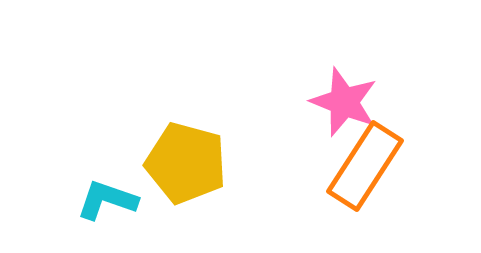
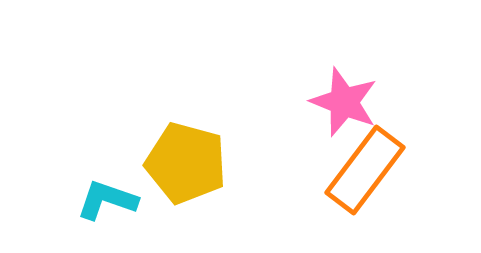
orange rectangle: moved 4 px down; rotated 4 degrees clockwise
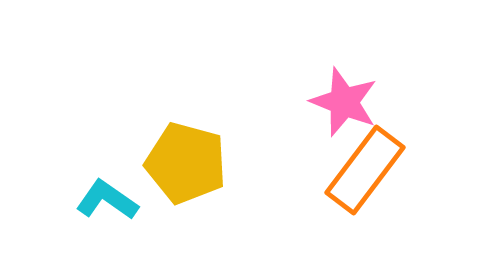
cyan L-shape: rotated 16 degrees clockwise
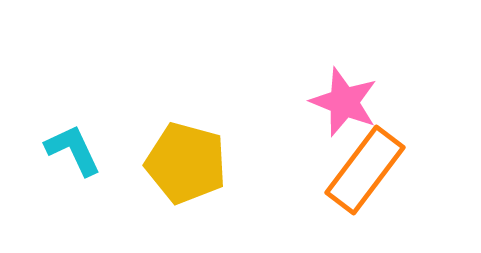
cyan L-shape: moved 34 px left, 50 px up; rotated 30 degrees clockwise
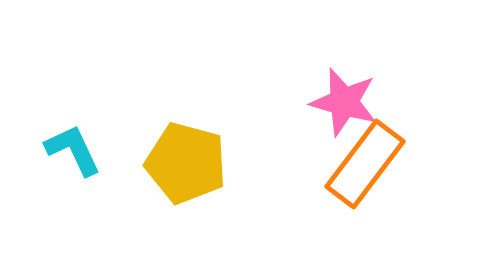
pink star: rotated 6 degrees counterclockwise
orange rectangle: moved 6 px up
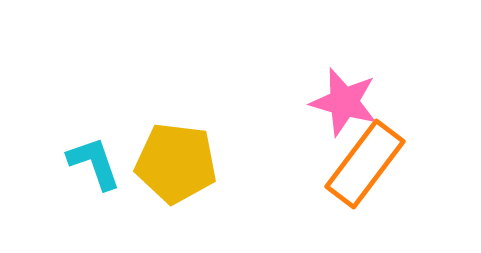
cyan L-shape: moved 21 px right, 13 px down; rotated 6 degrees clockwise
yellow pentagon: moved 10 px left; rotated 8 degrees counterclockwise
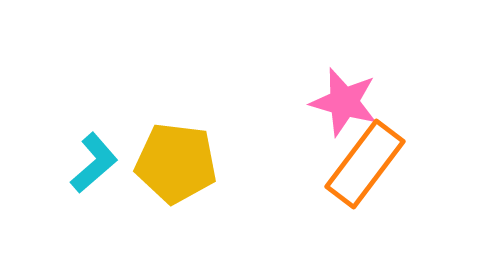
cyan L-shape: rotated 68 degrees clockwise
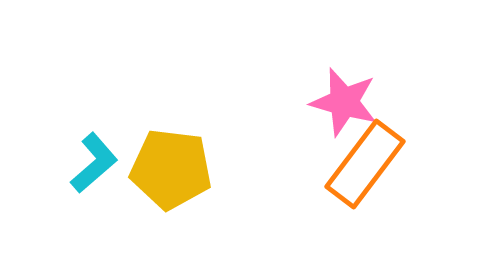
yellow pentagon: moved 5 px left, 6 px down
